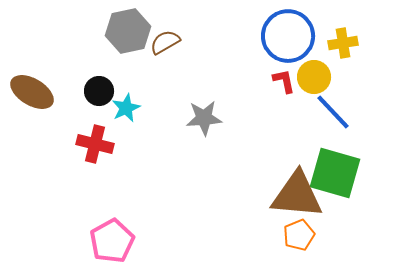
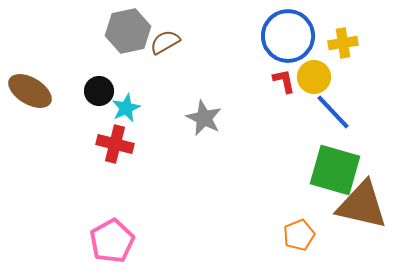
brown ellipse: moved 2 px left, 1 px up
gray star: rotated 30 degrees clockwise
red cross: moved 20 px right
green square: moved 3 px up
brown triangle: moved 65 px right, 10 px down; rotated 8 degrees clockwise
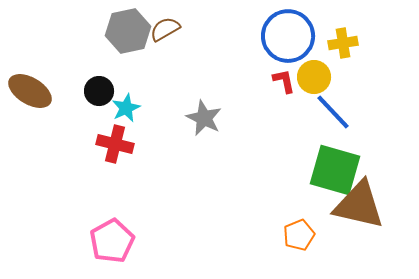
brown semicircle: moved 13 px up
brown triangle: moved 3 px left
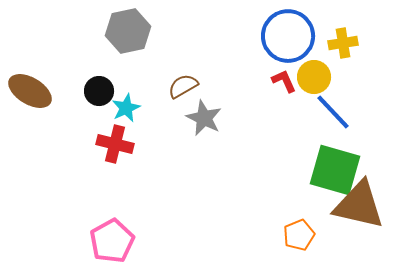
brown semicircle: moved 18 px right, 57 px down
red L-shape: rotated 12 degrees counterclockwise
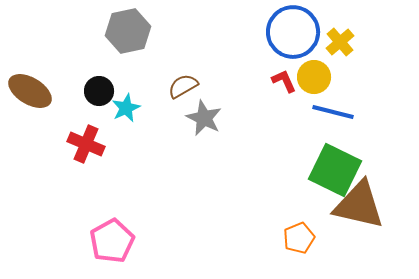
blue circle: moved 5 px right, 4 px up
yellow cross: moved 3 px left, 1 px up; rotated 32 degrees counterclockwise
blue line: rotated 33 degrees counterclockwise
red cross: moved 29 px left; rotated 9 degrees clockwise
green square: rotated 10 degrees clockwise
orange pentagon: moved 3 px down
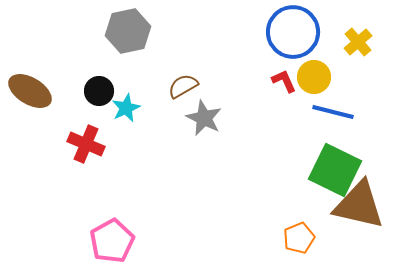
yellow cross: moved 18 px right
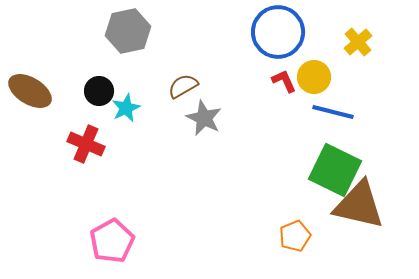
blue circle: moved 15 px left
orange pentagon: moved 4 px left, 2 px up
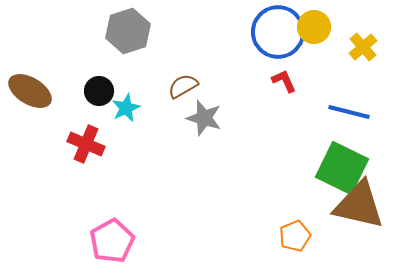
gray hexagon: rotated 6 degrees counterclockwise
yellow cross: moved 5 px right, 5 px down
yellow circle: moved 50 px up
blue line: moved 16 px right
gray star: rotated 9 degrees counterclockwise
green square: moved 7 px right, 2 px up
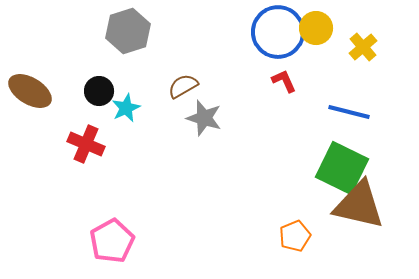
yellow circle: moved 2 px right, 1 px down
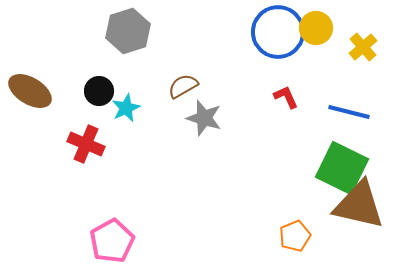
red L-shape: moved 2 px right, 16 px down
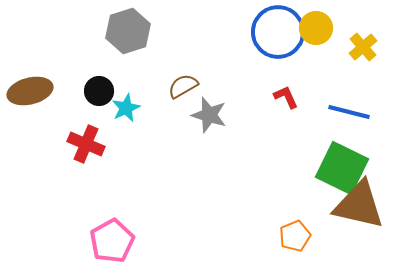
brown ellipse: rotated 45 degrees counterclockwise
gray star: moved 5 px right, 3 px up
